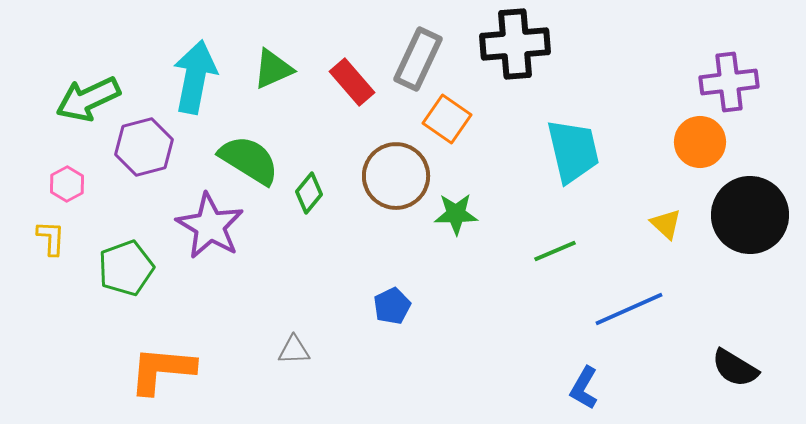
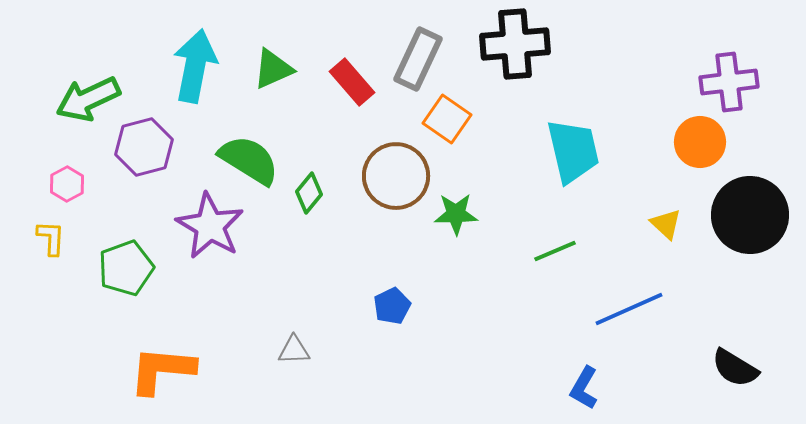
cyan arrow: moved 11 px up
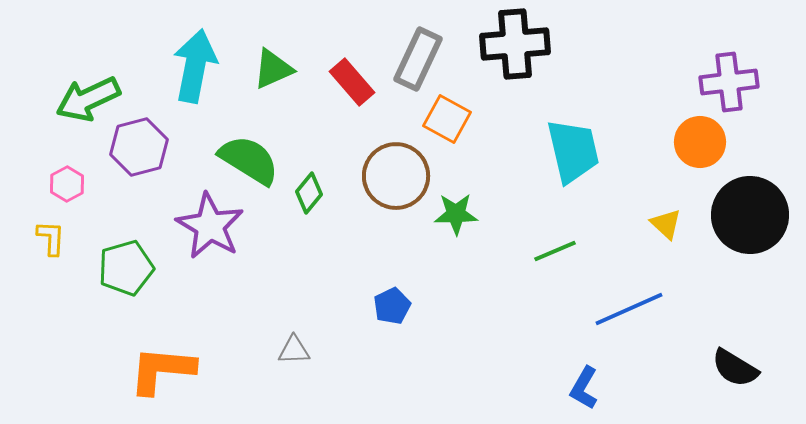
orange square: rotated 6 degrees counterclockwise
purple hexagon: moved 5 px left
green pentagon: rotated 4 degrees clockwise
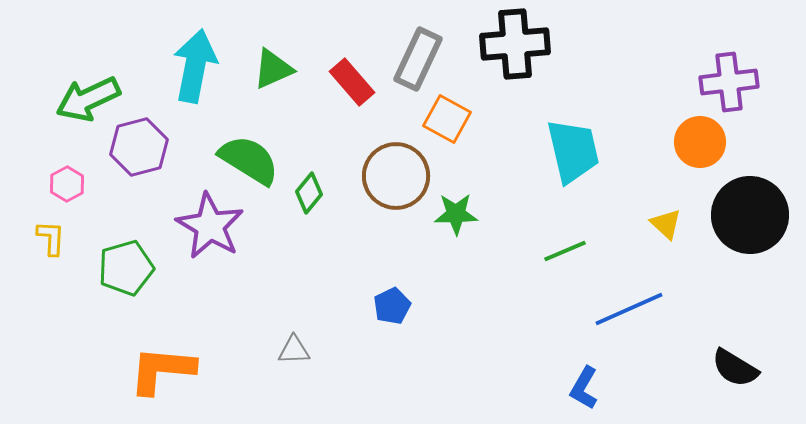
green line: moved 10 px right
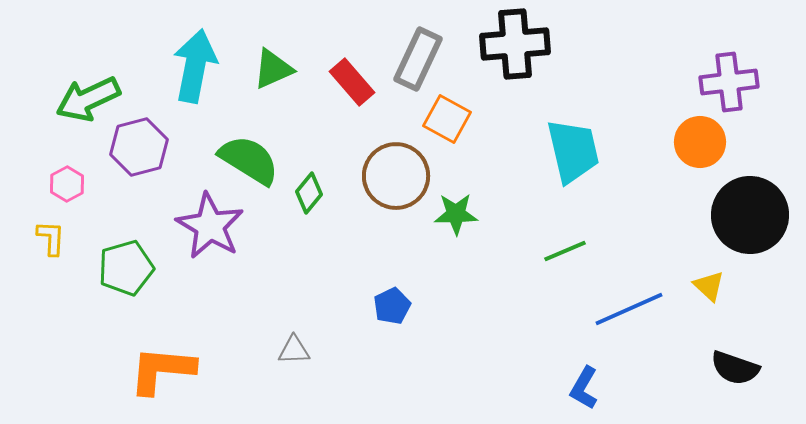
yellow triangle: moved 43 px right, 62 px down
black semicircle: rotated 12 degrees counterclockwise
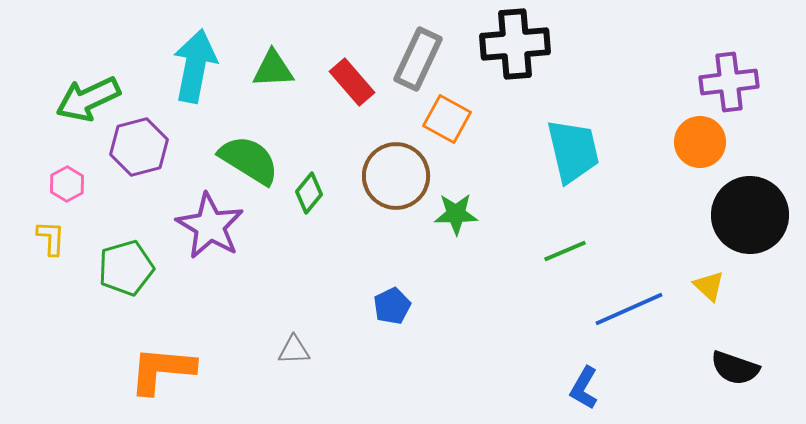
green triangle: rotated 21 degrees clockwise
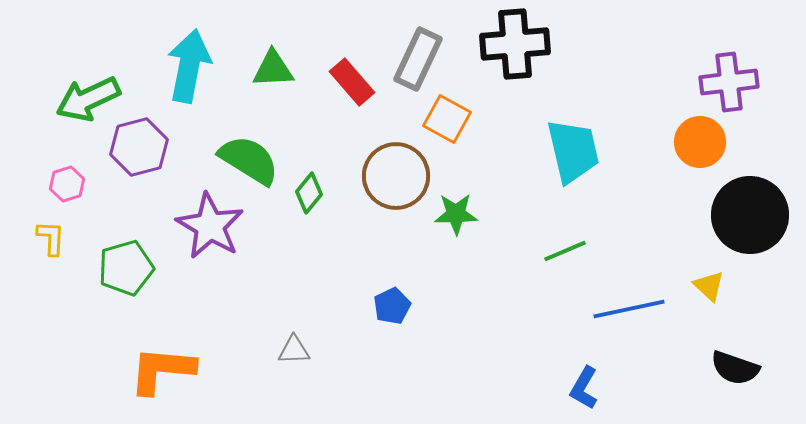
cyan arrow: moved 6 px left
pink hexagon: rotated 12 degrees clockwise
blue line: rotated 12 degrees clockwise
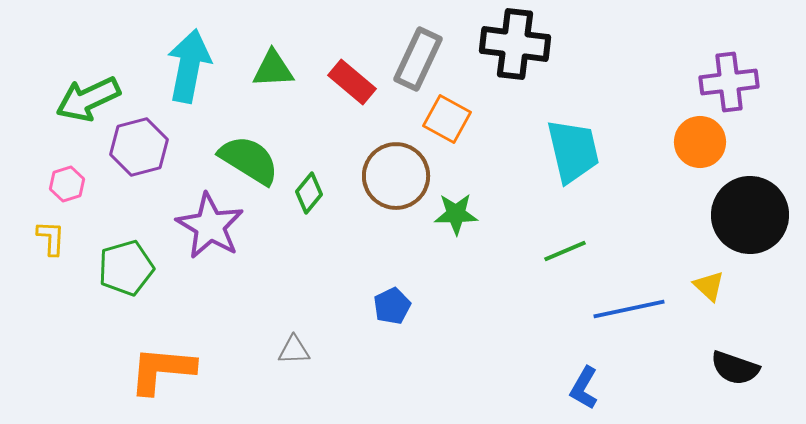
black cross: rotated 12 degrees clockwise
red rectangle: rotated 9 degrees counterclockwise
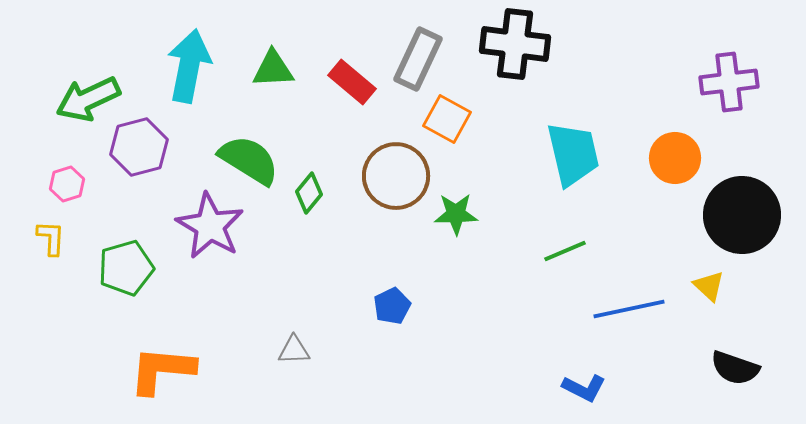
orange circle: moved 25 px left, 16 px down
cyan trapezoid: moved 3 px down
black circle: moved 8 px left
blue L-shape: rotated 93 degrees counterclockwise
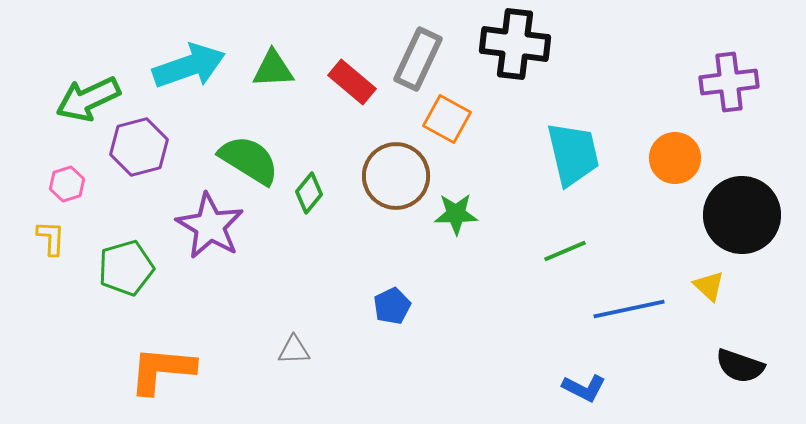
cyan arrow: rotated 60 degrees clockwise
black semicircle: moved 5 px right, 2 px up
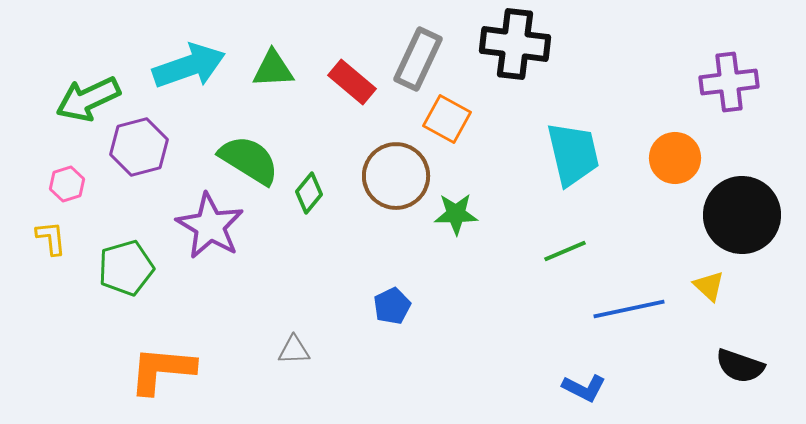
yellow L-shape: rotated 9 degrees counterclockwise
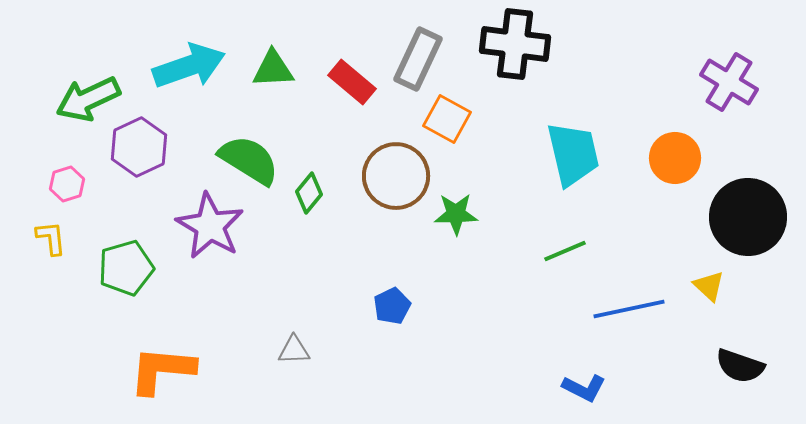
purple cross: rotated 38 degrees clockwise
purple hexagon: rotated 10 degrees counterclockwise
black circle: moved 6 px right, 2 px down
